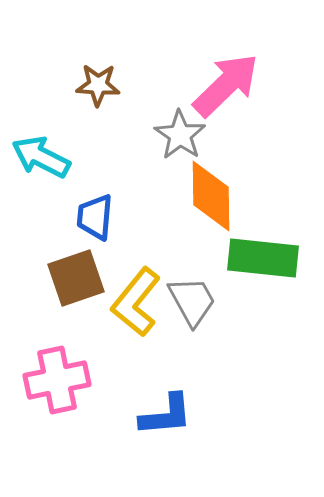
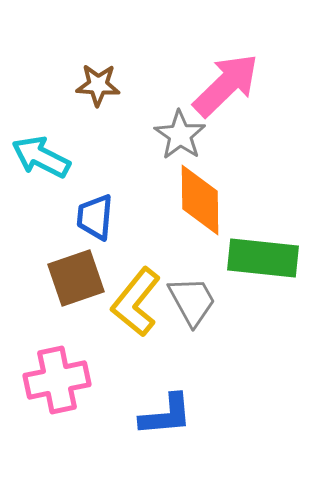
orange diamond: moved 11 px left, 4 px down
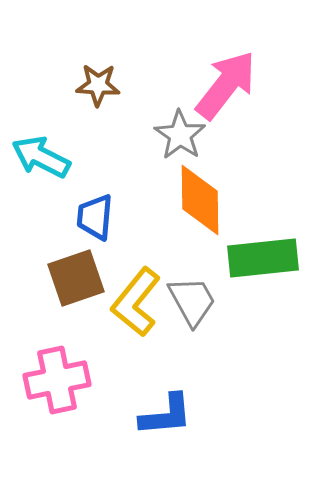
pink arrow: rotated 8 degrees counterclockwise
green rectangle: rotated 12 degrees counterclockwise
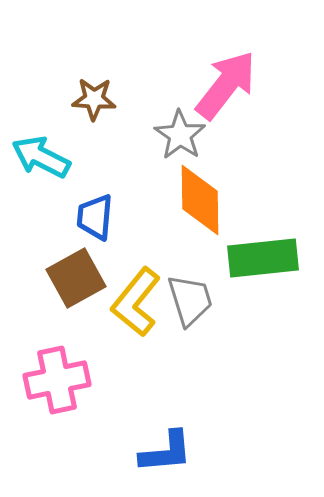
brown star: moved 4 px left, 14 px down
brown square: rotated 10 degrees counterclockwise
gray trapezoid: moved 2 px left, 1 px up; rotated 12 degrees clockwise
blue L-shape: moved 37 px down
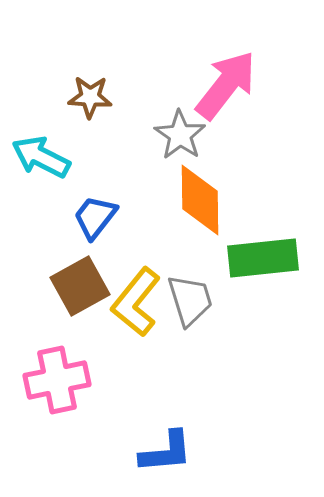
brown star: moved 4 px left, 2 px up
blue trapezoid: rotated 33 degrees clockwise
brown square: moved 4 px right, 8 px down
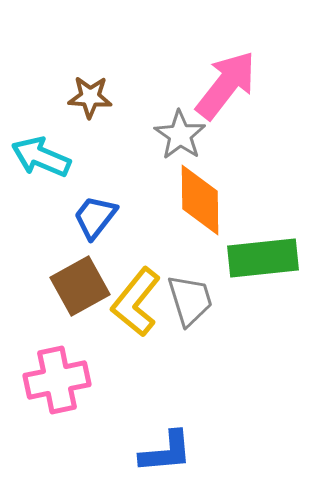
cyan arrow: rotated 4 degrees counterclockwise
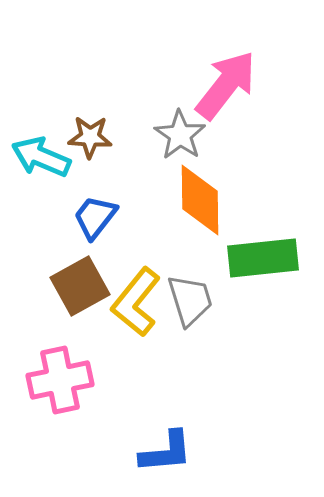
brown star: moved 40 px down
pink cross: moved 3 px right
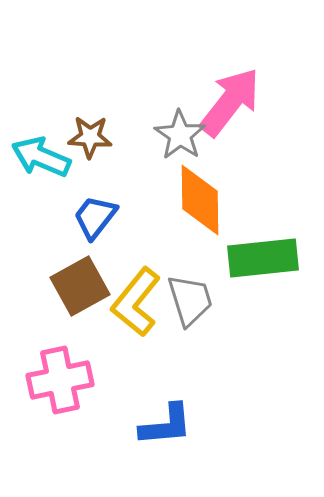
pink arrow: moved 4 px right, 17 px down
blue L-shape: moved 27 px up
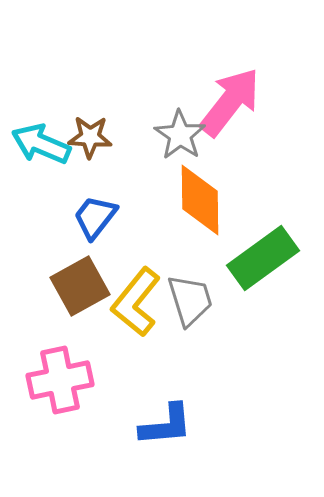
cyan arrow: moved 13 px up
green rectangle: rotated 30 degrees counterclockwise
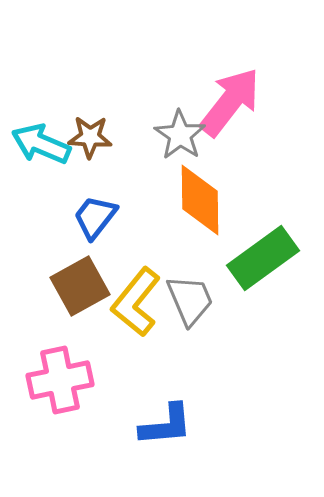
gray trapezoid: rotated 6 degrees counterclockwise
